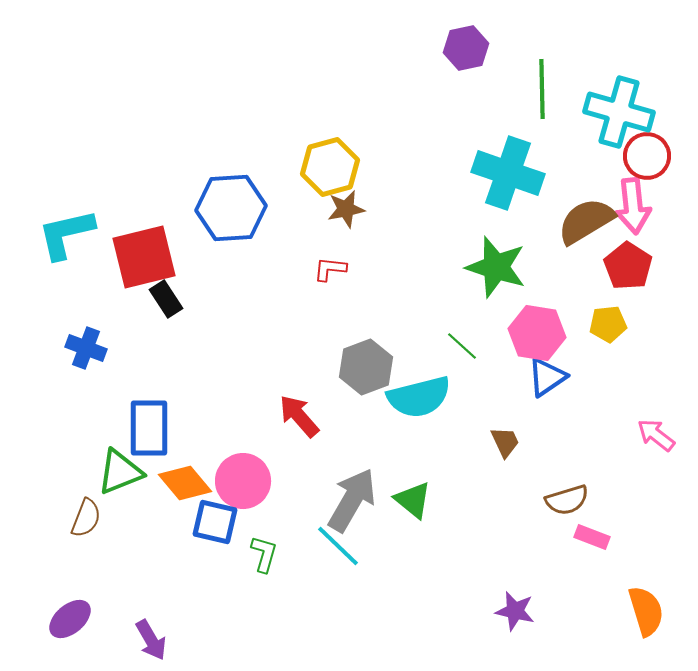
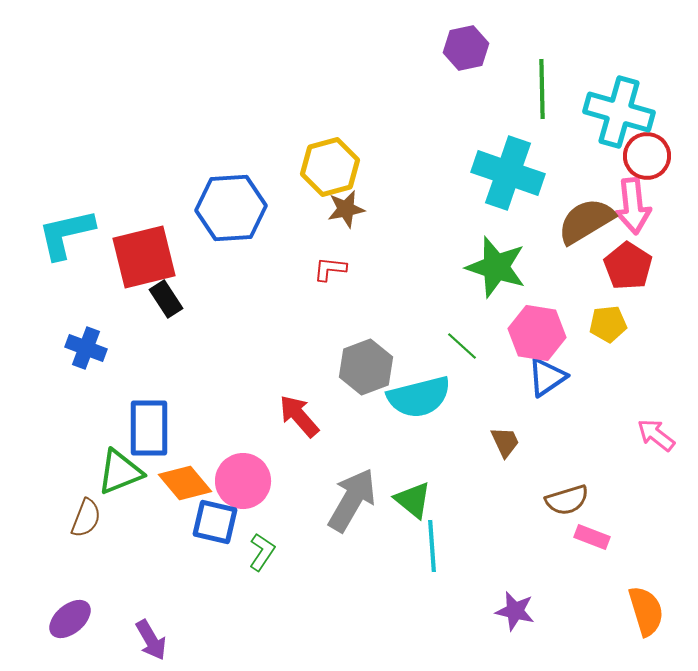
cyan line at (338, 546): moved 94 px right; rotated 42 degrees clockwise
green L-shape at (264, 554): moved 2 px left, 2 px up; rotated 18 degrees clockwise
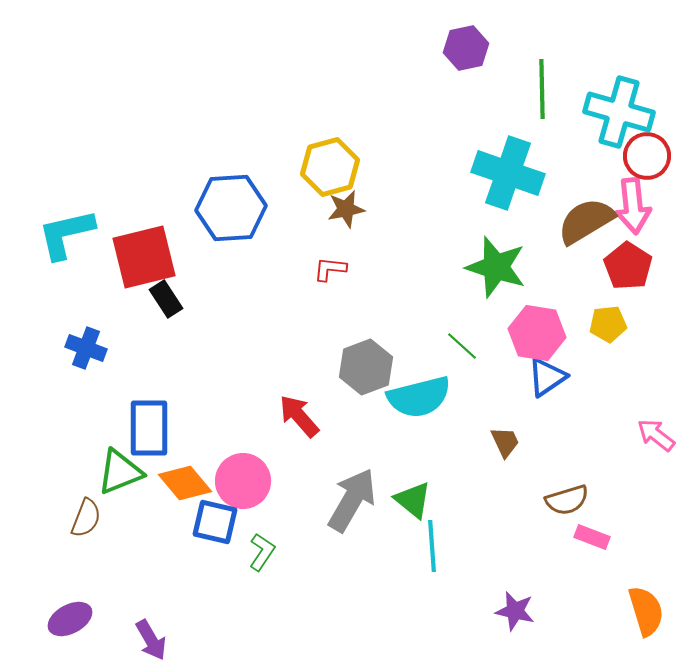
purple ellipse at (70, 619): rotated 12 degrees clockwise
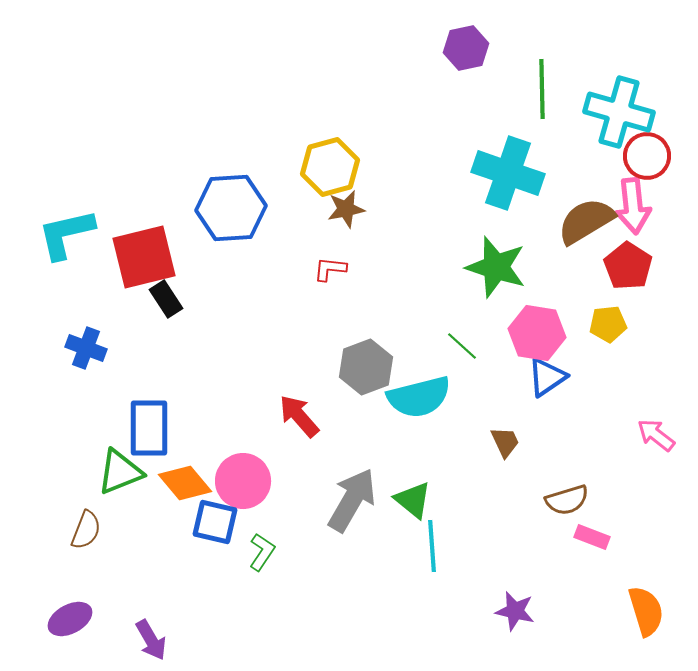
brown semicircle at (86, 518): moved 12 px down
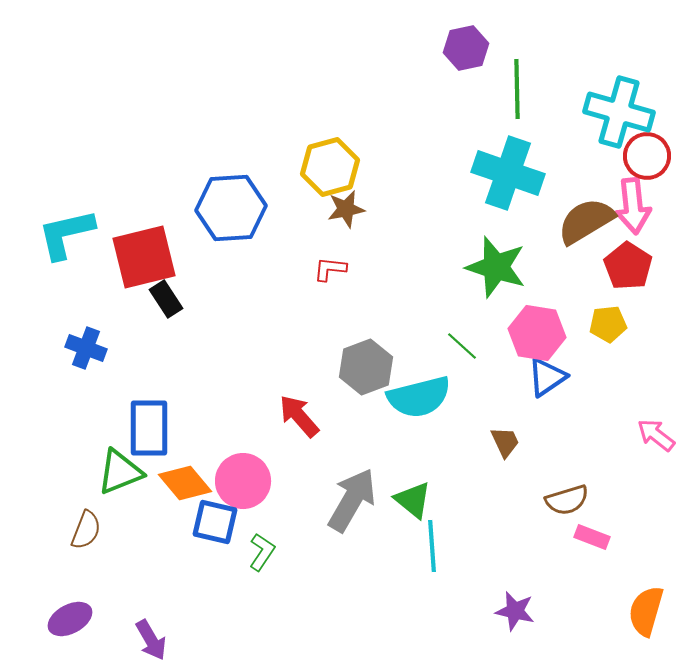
green line at (542, 89): moved 25 px left
orange semicircle at (646, 611): rotated 147 degrees counterclockwise
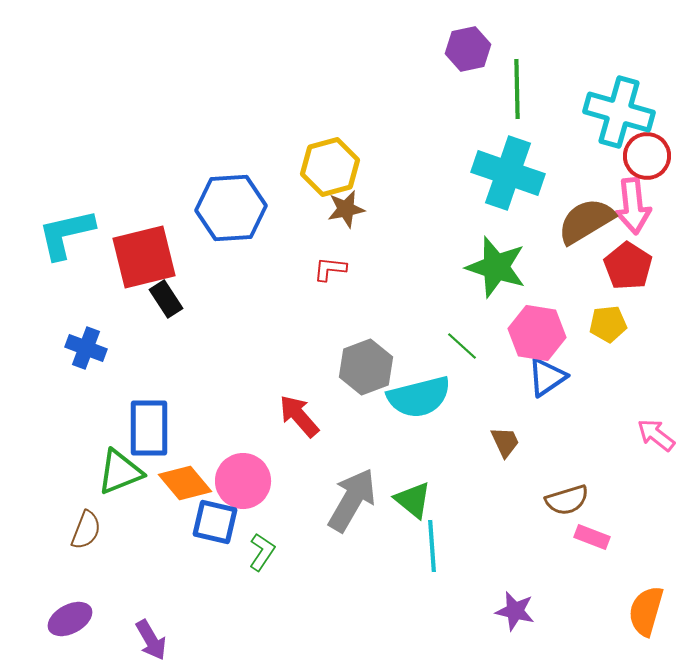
purple hexagon at (466, 48): moved 2 px right, 1 px down
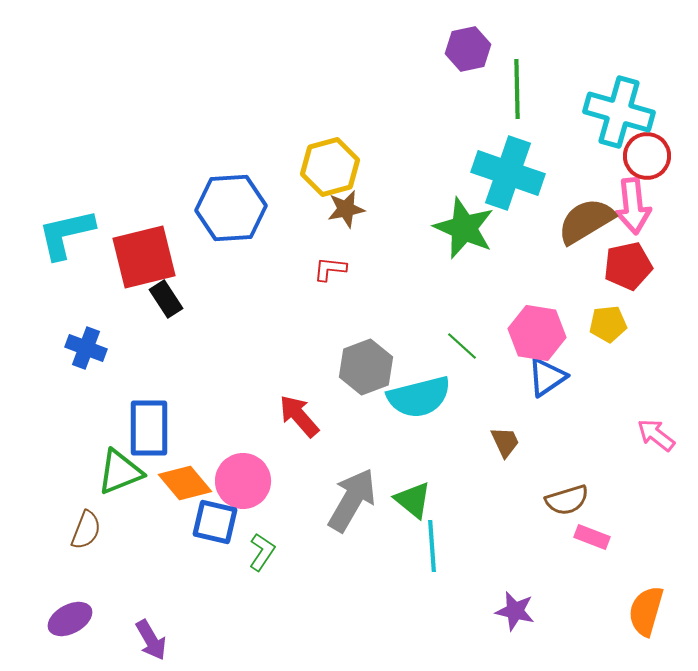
red pentagon at (628, 266): rotated 27 degrees clockwise
green star at (496, 267): moved 32 px left, 39 px up; rotated 6 degrees clockwise
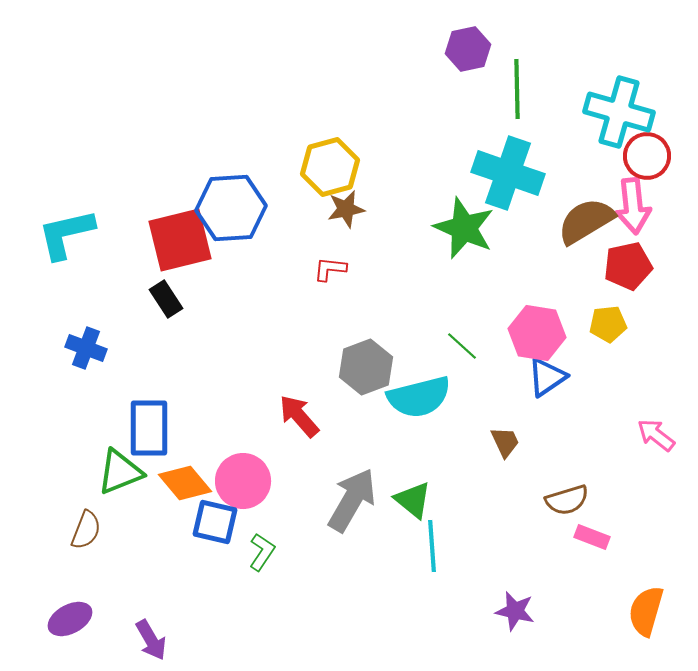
red square at (144, 257): moved 36 px right, 17 px up
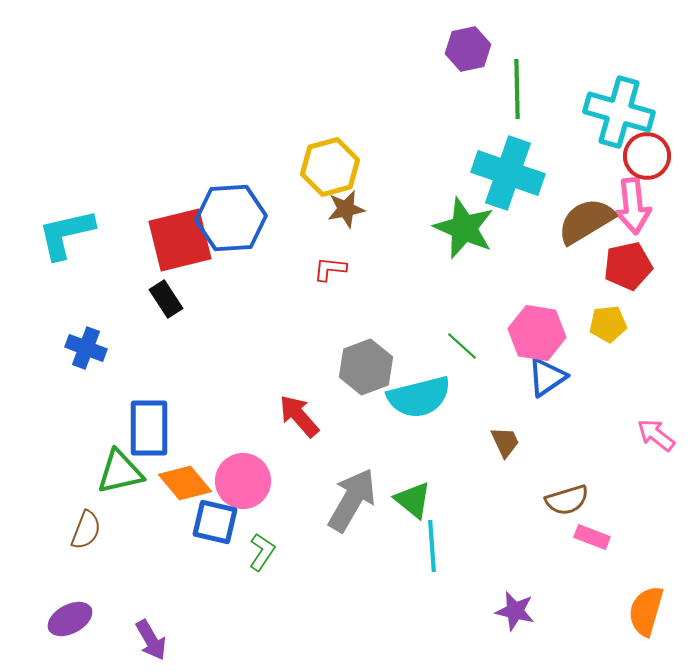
blue hexagon at (231, 208): moved 10 px down
green triangle at (120, 472): rotated 9 degrees clockwise
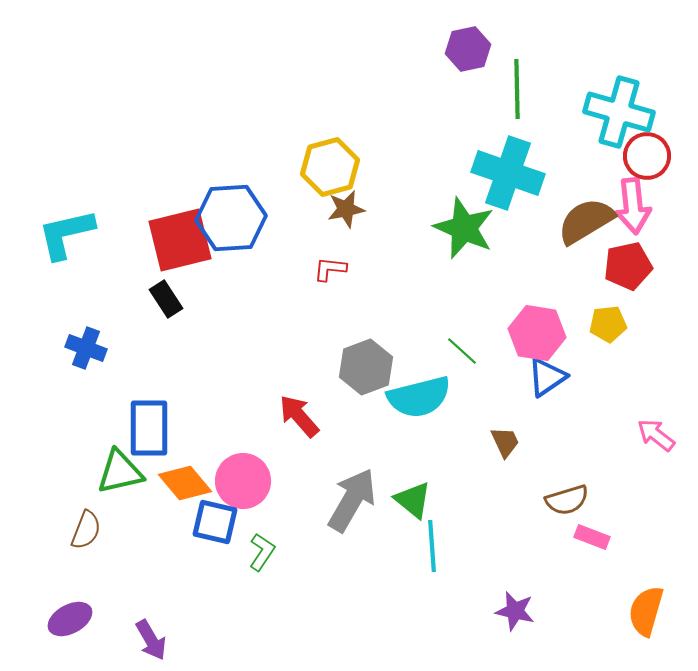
green line at (462, 346): moved 5 px down
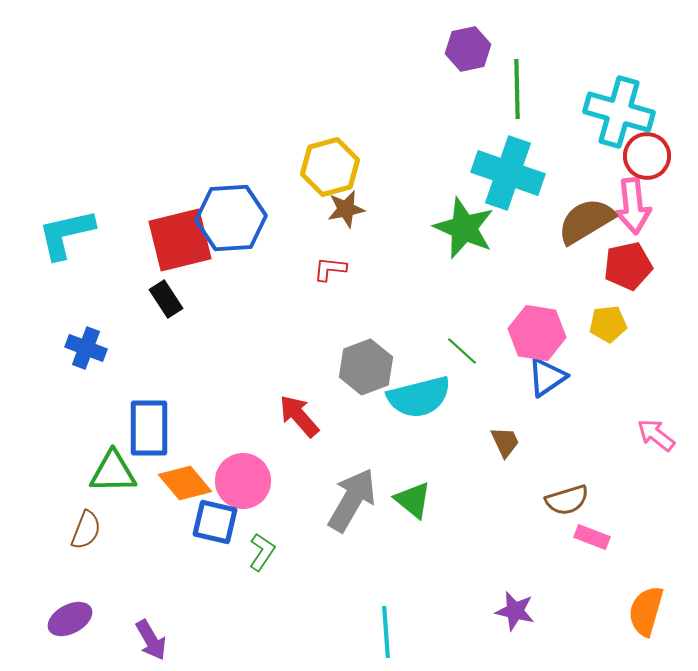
green triangle at (120, 472): moved 7 px left; rotated 12 degrees clockwise
cyan line at (432, 546): moved 46 px left, 86 px down
